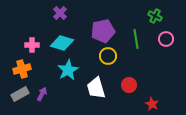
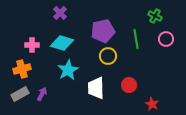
white trapezoid: rotated 15 degrees clockwise
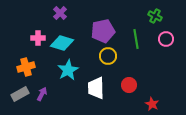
pink cross: moved 6 px right, 7 px up
orange cross: moved 4 px right, 2 px up
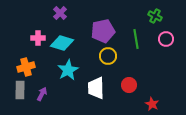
gray rectangle: moved 4 px up; rotated 60 degrees counterclockwise
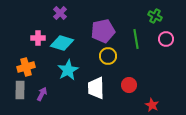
red star: moved 1 px down
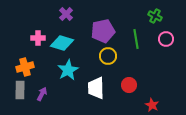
purple cross: moved 6 px right, 1 px down
orange cross: moved 1 px left
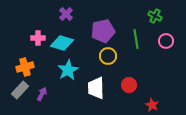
pink circle: moved 2 px down
gray rectangle: rotated 42 degrees clockwise
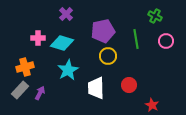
purple arrow: moved 2 px left, 1 px up
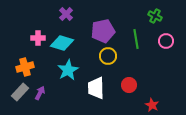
gray rectangle: moved 2 px down
